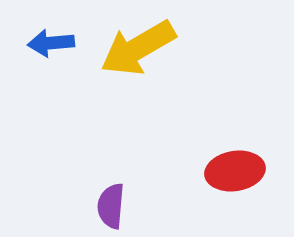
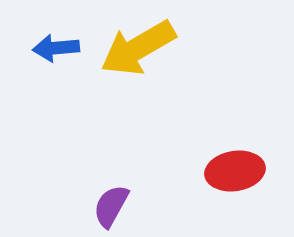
blue arrow: moved 5 px right, 5 px down
purple semicircle: rotated 24 degrees clockwise
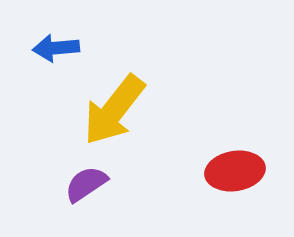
yellow arrow: moved 24 px left, 62 px down; rotated 22 degrees counterclockwise
purple semicircle: moved 25 px left, 22 px up; rotated 27 degrees clockwise
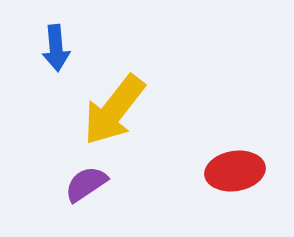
blue arrow: rotated 90 degrees counterclockwise
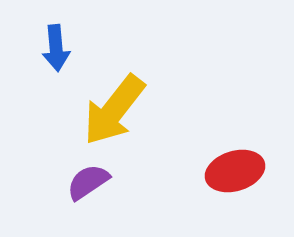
red ellipse: rotated 8 degrees counterclockwise
purple semicircle: moved 2 px right, 2 px up
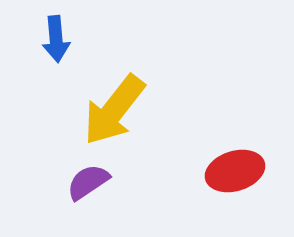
blue arrow: moved 9 px up
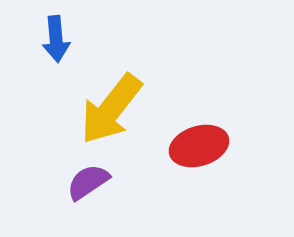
yellow arrow: moved 3 px left, 1 px up
red ellipse: moved 36 px left, 25 px up
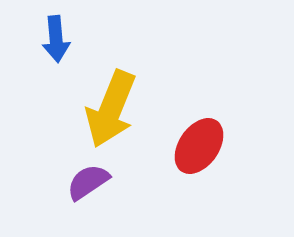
yellow arrow: rotated 16 degrees counterclockwise
red ellipse: rotated 38 degrees counterclockwise
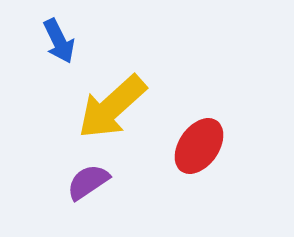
blue arrow: moved 3 px right, 2 px down; rotated 21 degrees counterclockwise
yellow arrow: moved 1 px right, 2 px up; rotated 26 degrees clockwise
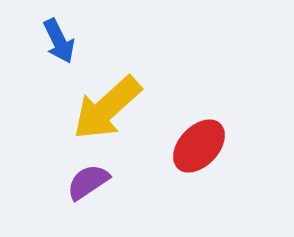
yellow arrow: moved 5 px left, 1 px down
red ellipse: rotated 8 degrees clockwise
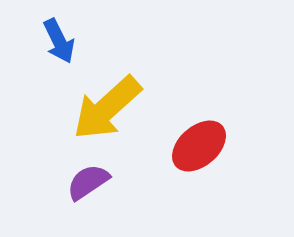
red ellipse: rotated 6 degrees clockwise
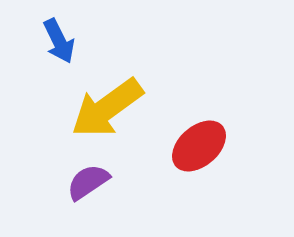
yellow arrow: rotated 6 degrees clockwise
